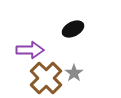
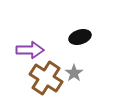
black ellipse: moved 7 px right, 8 px down; rotated 10 degrees clockwise
brown cross: rotated 12 degrees counterclockwise
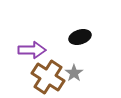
purple arrow: moved 2 px right
brown cross: moved 2 px right, 1 px up
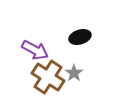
purple arrow: moved 3 px right; rotated 28 degrees clockwise
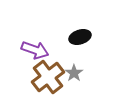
purple arrow: rotated 8 degrees counterclockwise
brown cross: rotated 20 degrees clockwise
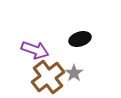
black ellipse: moved 2 px down
